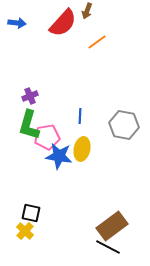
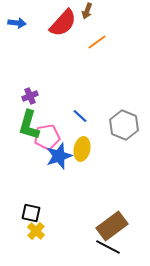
blue line: rotated 49 degrees counterclockwise
gray hexagon: rotated 12 degrees clockwise
blue star: rotated 28 degrees counterclockwise
yellow cross: moved 11 px right
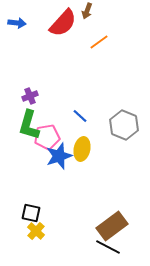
orange line: moved 2 px right
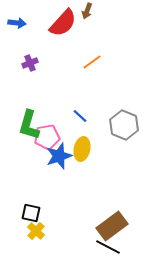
orange line: moved 7 px left, 20 px down
purple cross: moved 33 px up
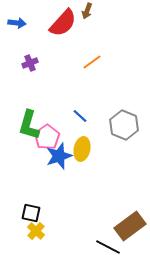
pink pentagon: rotated 25 degrees counterclockwise
brown rectangle: moved 18 px right
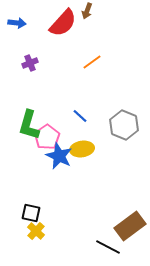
yellow ellipse: rotated 70 degrees clockwise
blue star: rotated 28 degrees counterclockwise
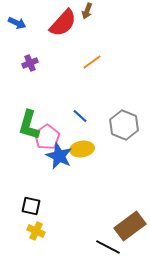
blue arrow: rotated 18 degrees clockwise
black square: moved 7 px up
yellow cross: rotated 18 degrees counterclockwise
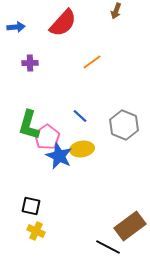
brown arrow: moved 29 px right
blue arrow: moved 1 px left, 4 px down; rotated 30 degrees counterclockwise
purple cross: rotated 21 degrees clockwise
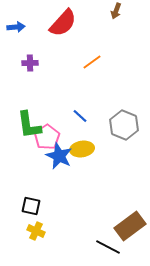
green L-shape: rotated 24 degrees counterclockwise
